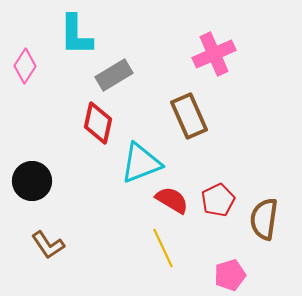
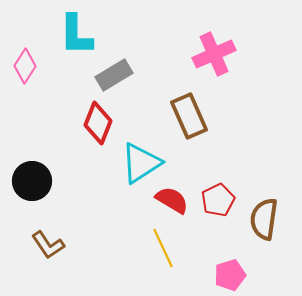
red diamond: rotated 9 degrees clockwise
cyan triangle: rotated 12 degrees counterclockwise
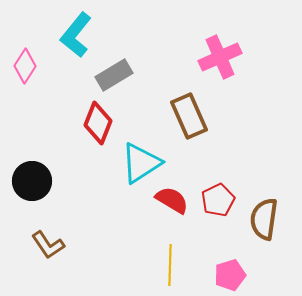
cyan L-shape: rotated 39 degrees clockwise
pink cross: moved 6 px right, 3 px down
yellow line: moved 7 px right, 17 px down; rotated 27 degrees clockwise
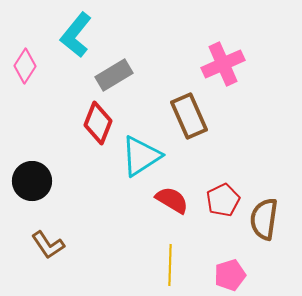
pink cross: moved 3 px right, 7 px down
cyan triangle: moved 7 px up
red pentagon: moved 5 px right
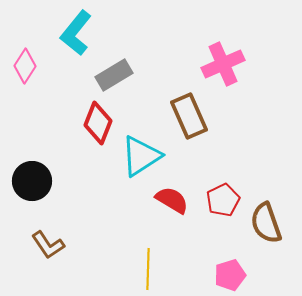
cyan L-shape: moved 2 px up
brown semicircle: moved 2 px right, 4 px down; rotated 27 degrees counterclockwise
yellow line: moved 22 px left, 4 px down
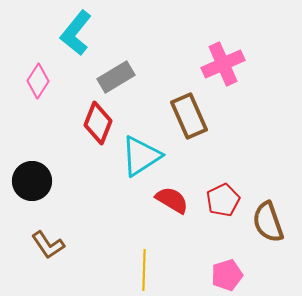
pink diamond: moved 13 px right, 15 px down
gray rectangle: moved 2 px right, 2 px down
brown semicircle: moved 2 px right, 1 px up
yellow line: moved 4 px left, 1 px down
pink pentagon: moved 3 px left
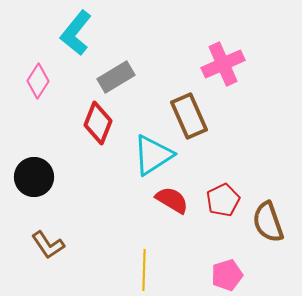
cyan triangle: moved 12 px right, 1 px up
black circle: moved 2 px right, 4 px up
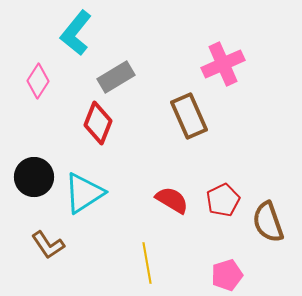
cyan triangle: moved 69 px left, 38 px down
yellow line: moved 3 px right, 7 px up; rotated 12 degrees counterclockwise
